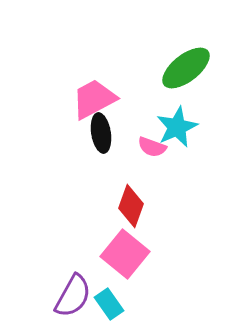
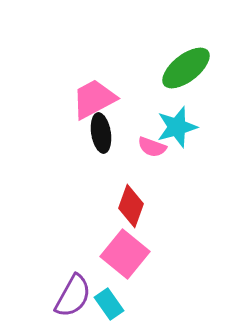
cyan star: rotated 9 degrees clockwise
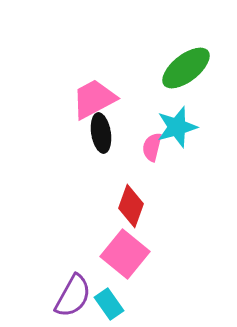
pink semicircle: rotated 84 degrees clockwise
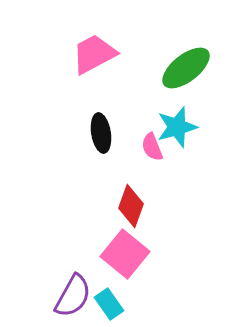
pink trapezoid: moved 45 px up
pink semicircle: rotated 36 degrees counterclockwise
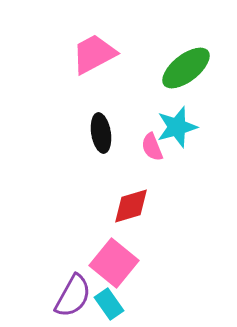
red diamond: rotated 54 degrees clockwise
pink square: moved 11 px left, 9 px down
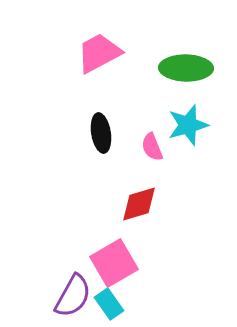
pink trapezoid: moved 5 px right, 1 px up
green ellipse: rotated 39 degrees clockwise
cyan star: moved 11 px right, 2 px up
red diamond: moved 8 px right, 2 px up
pink square: rotated 21 degrees clockwise
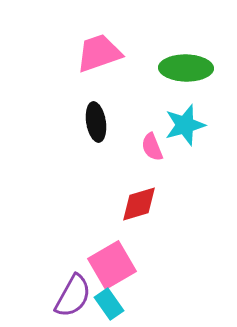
pink trapezoid: rotated 9 degrees clockwise
cyan star: moved 3 px left
black ellipse: moved 5 px left, 11 px up
pink square: moved 2 px left, 2 px down
